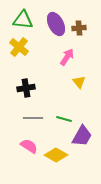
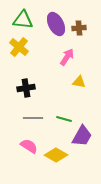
yellow triangle: rotated 40 degrees counterclockwise
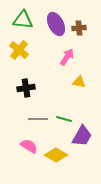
yellow cross: moved 3 px down
gray line: moved 5 px right, 1 px down
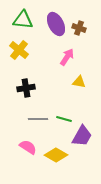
brown cross: rotated 24 degrees clockwise
pink semicircle: moved 1 px left, 1 px down
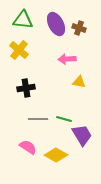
pink arrow: moved 2 px down; rotated 126 degrees counterclockwise
purple trapezoid: moved 1 px up; rotated 60 degrees counterclockwise
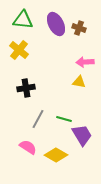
pink arrow: moved 18 px right, 3 px down
gray line: rotated 60 degrees counterclockwise
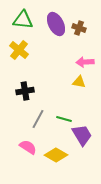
black cross: moved 1 px left, 3 px down
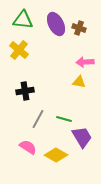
purple trapezoid: moved 2 px down
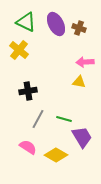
green triangle: moved 3 px right, 2 px down; rotated 20 degrees clockwise
black cross: moved 3 px right
